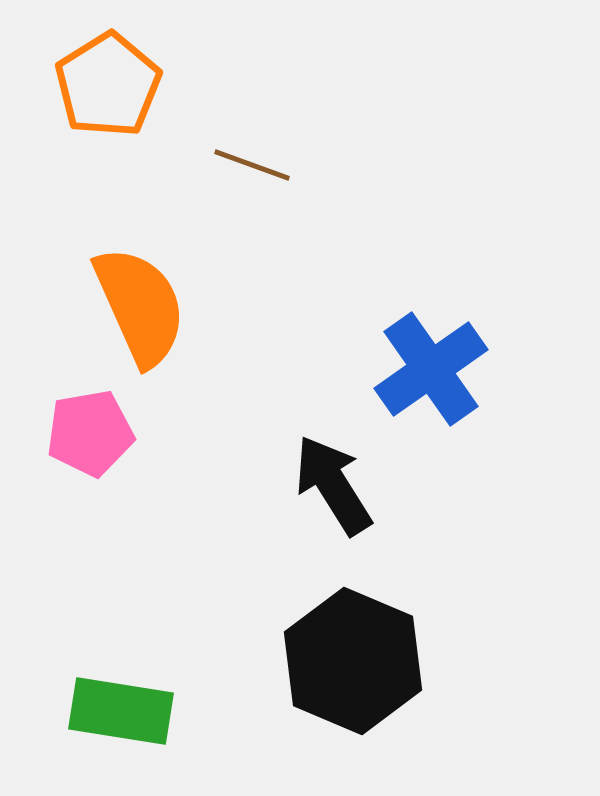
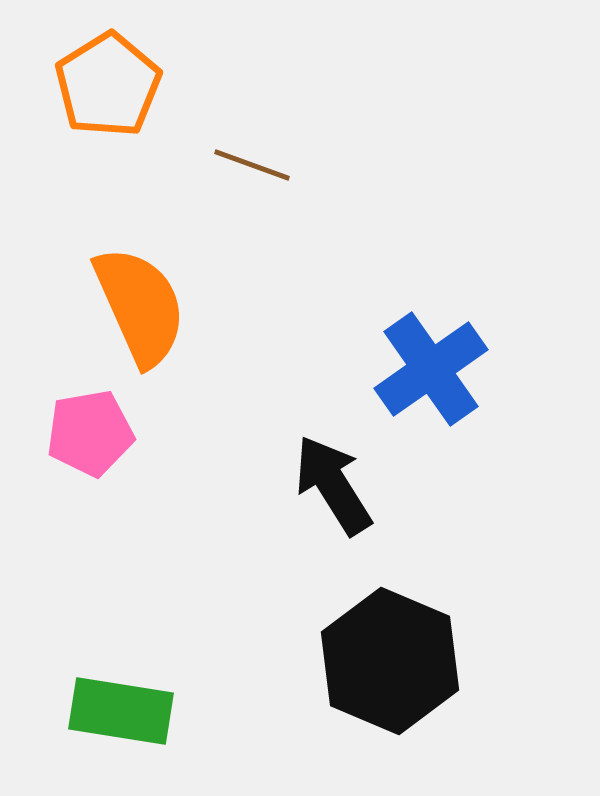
black hexagon: moved 37 px right
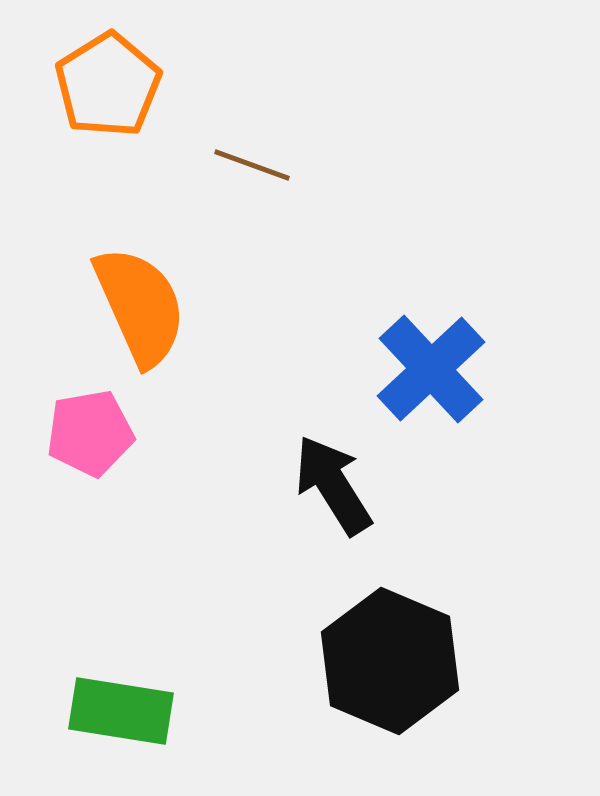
blue cross: rotated 8 degrees counterclockwise
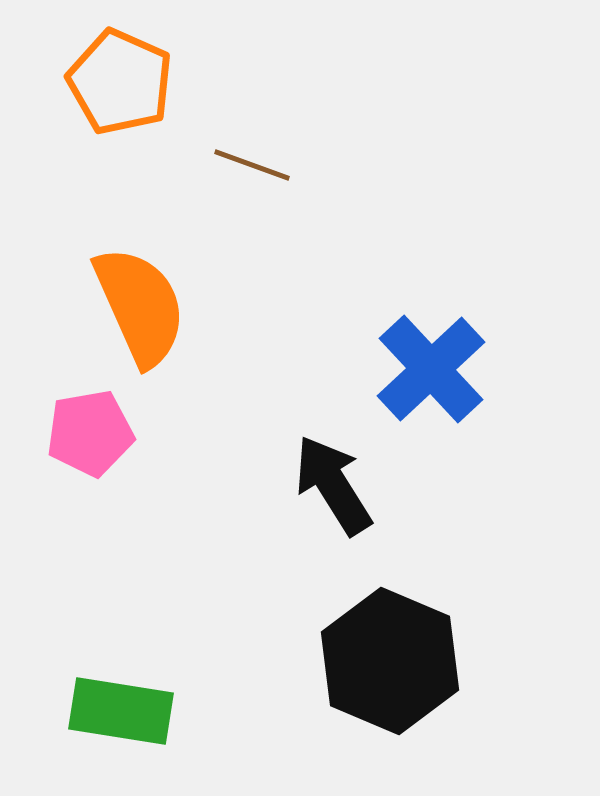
orange pentagon: moved 12 px right, 3 px up; rotated 16 degrees counterclockwise
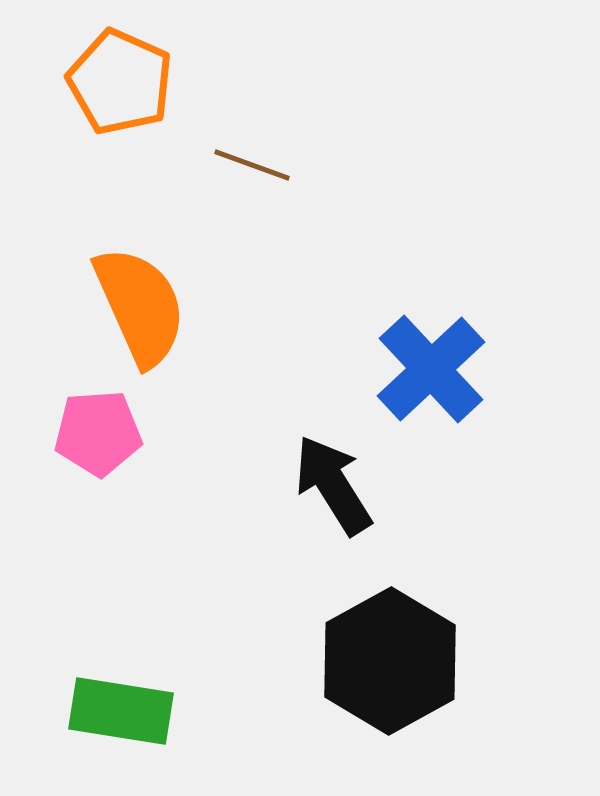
pink pentagon: moved 8 px right; rotated 6 degrees clockwise
black hexagon: rotated 8 degrees clockwise
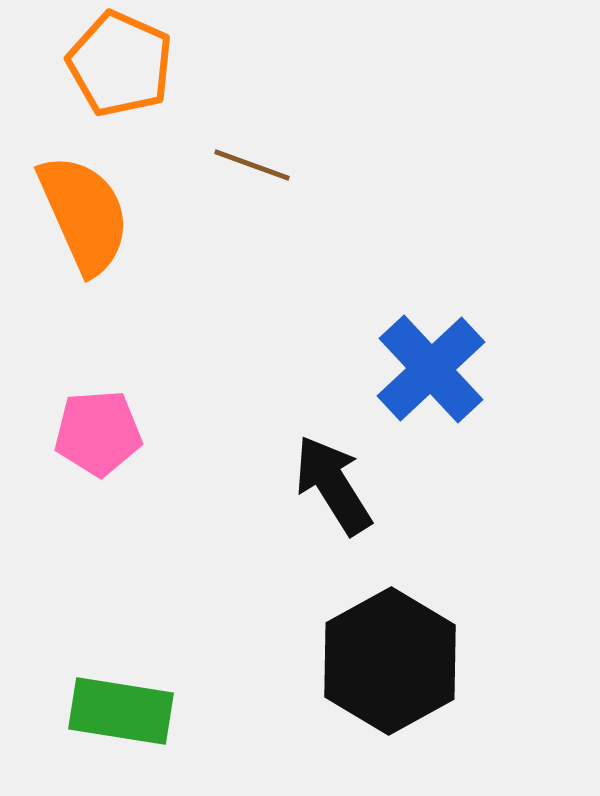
orange pentagon: moved 18 px up
orange semicircle: moved 56 px left, 92 px up
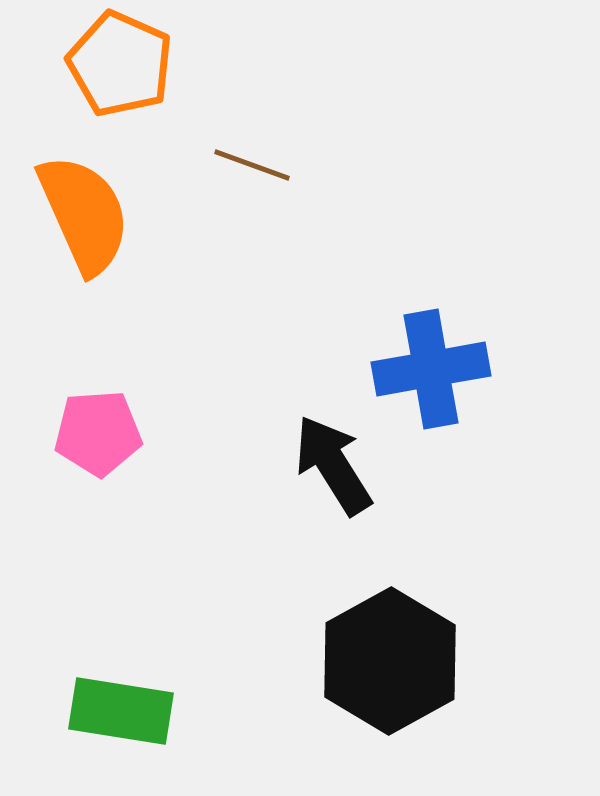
blue cross: rotated 33 degrees clockwise
black arrow: moved 20 px up
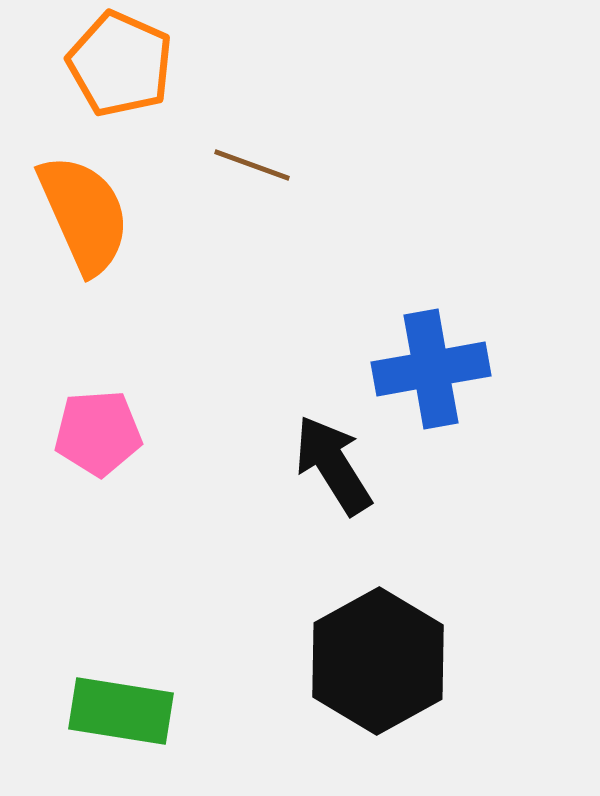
black hexagon: moved 12 px left
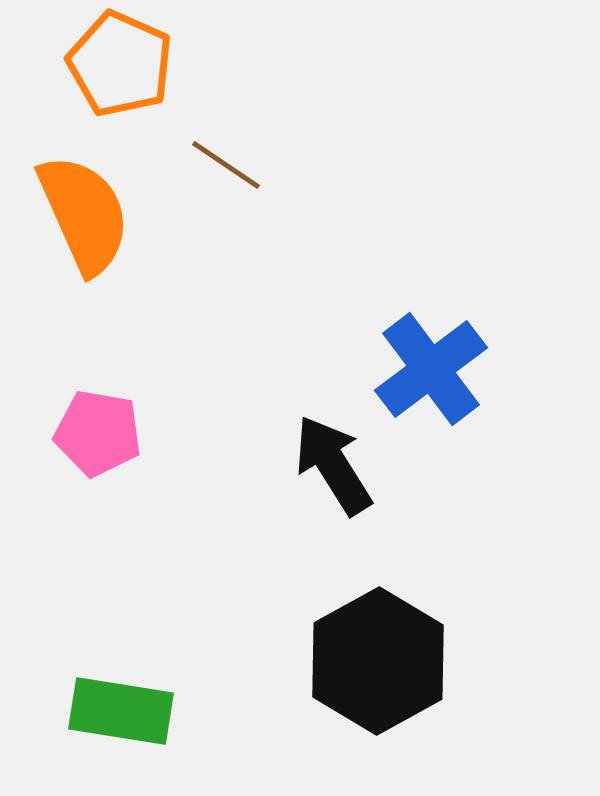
brown line: moved 26 px left; rotated 14 degrees clockwise
blue cross: rotated 27 degrees counterclockwise
pink pentagon: rotated 14 degrees clockwise
